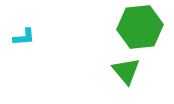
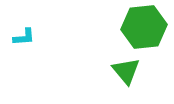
green hexagon: moved 4 px right
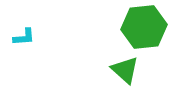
green triangle: moved 1 px left, 1 px up; rotated 8 degrees counterclockwise
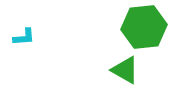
green triangle: rotated 12 degrees counterclockwise
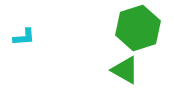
green hexagon: moved 6 px left, 1 px down; rotated 12 degrees counterclockwise
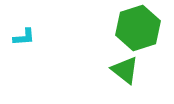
green triangle: rotated 8 degrees clockwise
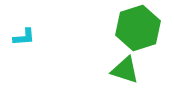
green triangle: rotated 20 degrees counterclockwise
